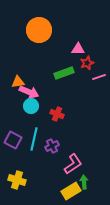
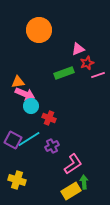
pink triangle: rotated 24 degrees counterclockwise
pink line: moved 1 px left, 2 px up
pink arrow: moved 4 px left, 2 px down
red cross: moved 8 px left, 4 px down
cyan line: moved 5 px left; rotated 45 degrees clockwise
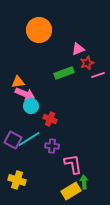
red cross: moved 1 px right, 1 px down
purple cross: rotated 32 degrees clockwise
pink L-shape: rotated 65 degrees counterclockwise
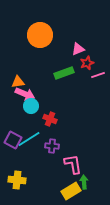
orange circle: moved 1 px right, 5 px down
yellow cross: rotated 12 degrees counterclockwise
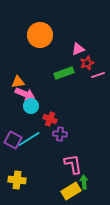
purple cross: moved 8 px right, 12 px up
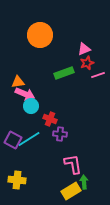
pink triangle: moved 6 px right
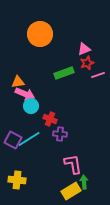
orange circle: moved 1 px up
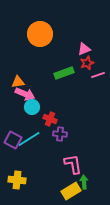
cyan circle: moved 1 px right, 1 px down
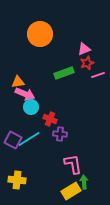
cyan circle: moved 1 px left
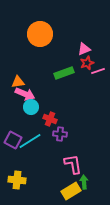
pink line: moved 4 px up
cyan line: moved 1 px right, 2 px down
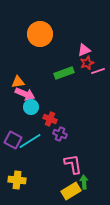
pink triangle: moved 1 px down
purple cross: rotated 16 degrees clockwise
